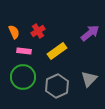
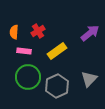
orange semicircle: rotated 152 degrees counterclockwise
green circle: moved 5 px right
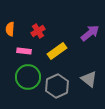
orange semicircle: moved 4 px left, 3 px up
gray triangle: rotated 36 degrees counterclockwise
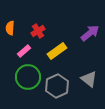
orange semicircle: moved 1 px up
pink rectangle: rotated 48 degrees counterclockwise
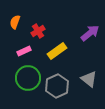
orange semicircle: moved 5 px right, 6 px up; rotated 16 degrees clockwise
pink rectangle: rotated 16 degrees clockwise
green circle: moved 1 px down
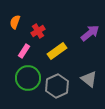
pink rectangle: rotated 32 degrees counterclockwise
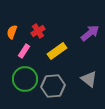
orange semicircle: moved 3 px left, 10 px down
green circle: moved 3 px left, 1 px down
gray hexagon: moved 4 px left; rotated 20 degrees clockwise
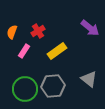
purple arrow: moved 5 px up; rotated 78 degrees clockwise
green circle: moved 10 px down
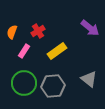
green circle: moved 1 px left, 6 px up
